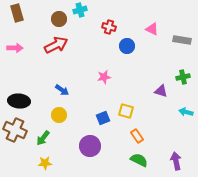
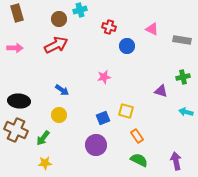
brown cross: moved 1 px right
purple circle: moved 6 px right, 1 px up
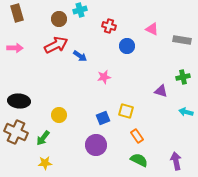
red cross: moved 1 px up
blue arrow: moved 18 px right, 34 px up
brown cross: moved 2 px down
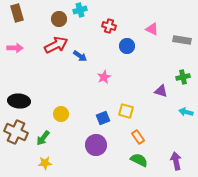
pink star: rotated 16 degrees counterclockwise
yellow circle: moved 2 px right, 1 px up
orange rectangle: moved 1 px right, 1 px down
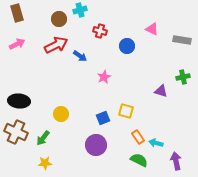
red cross: moved 9 px left, 5 px down
pink arrow: moved 2 px right, 4 px up; rotated 28 degrees counterclockwise
cyan arrow: moved 30 px left, 31 px down
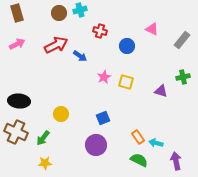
brown circle: moved 6 px up
gray rectangle: rotated 60 degrees counterclockwise
yellow square: moved 29 px up
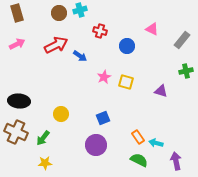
green cross: moved 3 px right, 6 px up
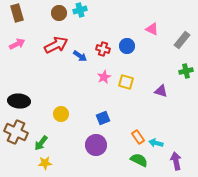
red cross: moved 3 px right, 18 px down
green arrow: moved 2 px left, 5 px down
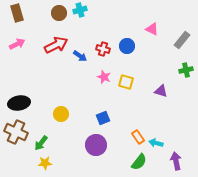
green cross: moved 1 px up
pink star: rotated 24 degrees counterclockwise
black ellipse: moved 2 px down; rotated 15 degrees counterclockwise
green semicircle: moved 2 px down; rotated 102 degrees clockwise
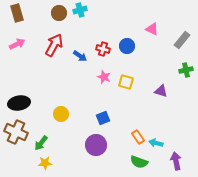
red arrow: moved 2 px left; rotated 35 degrees counterclockwise
green semicircle: rotated 72 degrees clockwise
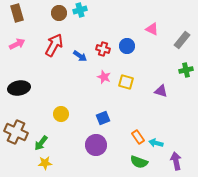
black ellipse: moved 15 px up
